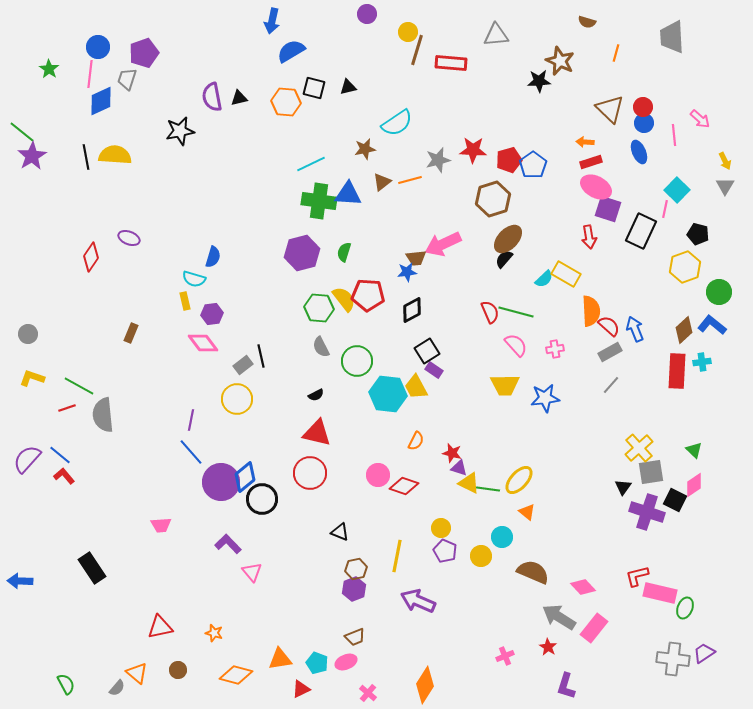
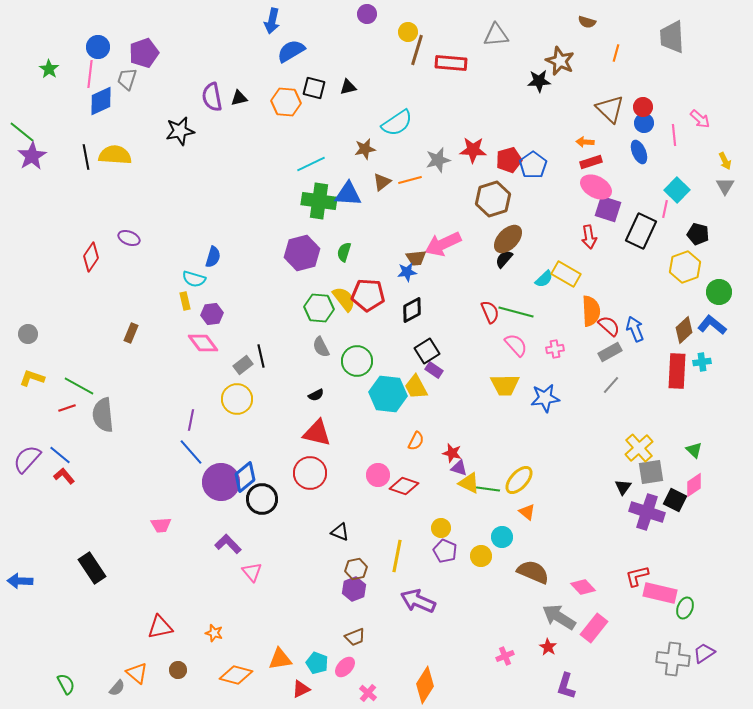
pink ellipse at (346, 662): moved 1 px left, 5 px down; rotated 25 degrees counterclockwise
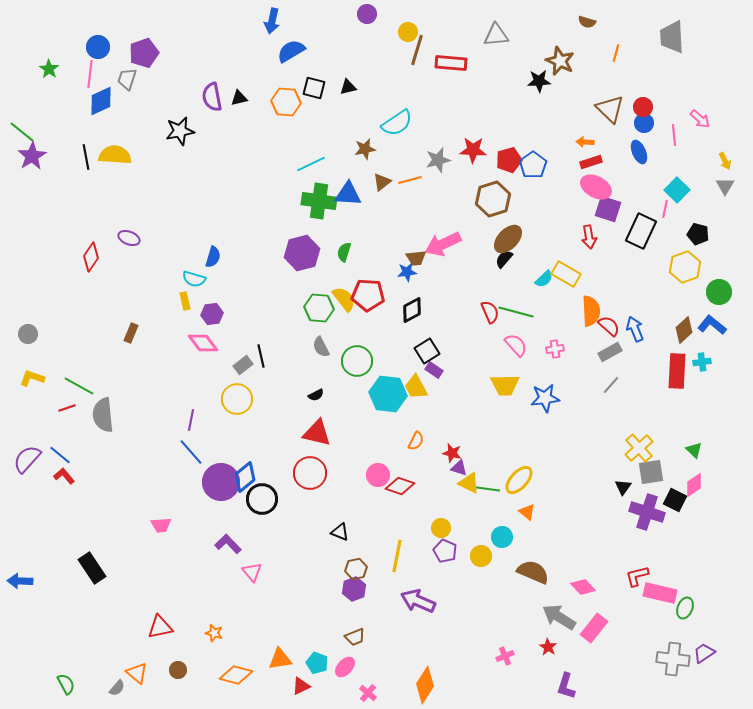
red diamond at (404, 486): moved 4 px left
red triangle at (301, 689): moved 3 px up
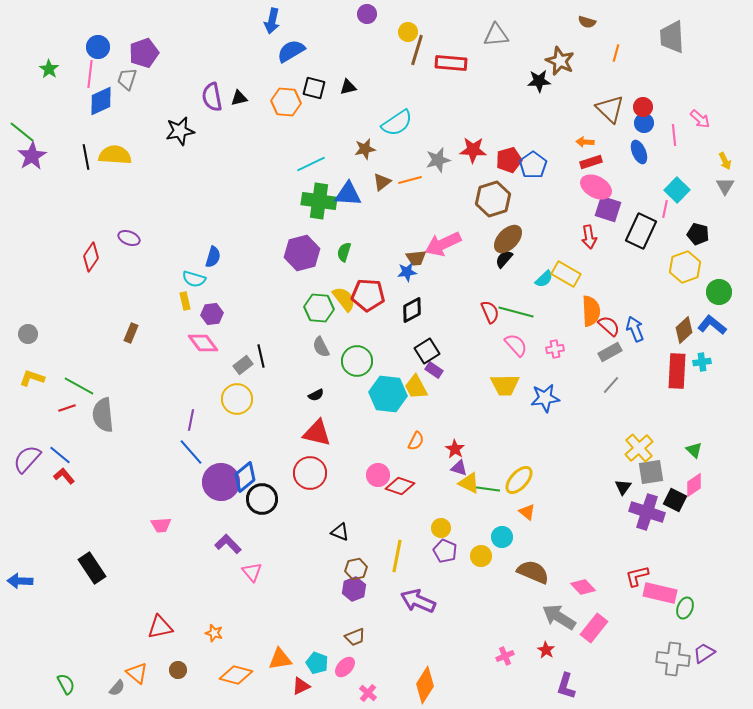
red star at (452, 453): moved 3 px right, 4 px up; rotated 18 degrees clockwise
red star at (548, 647): moved 2 px left, 3 px down
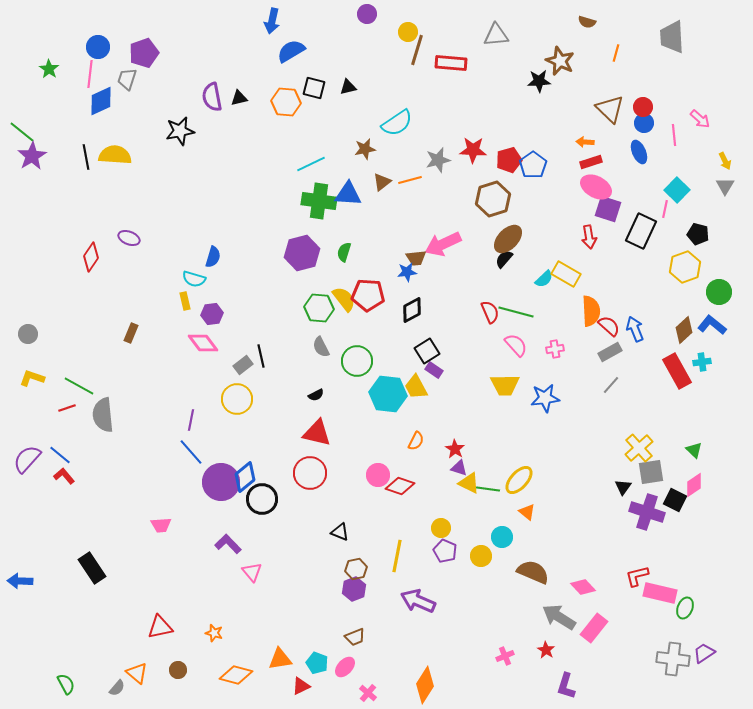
red rectangle at (677, 371): rotated 32 degrees counterclockwise
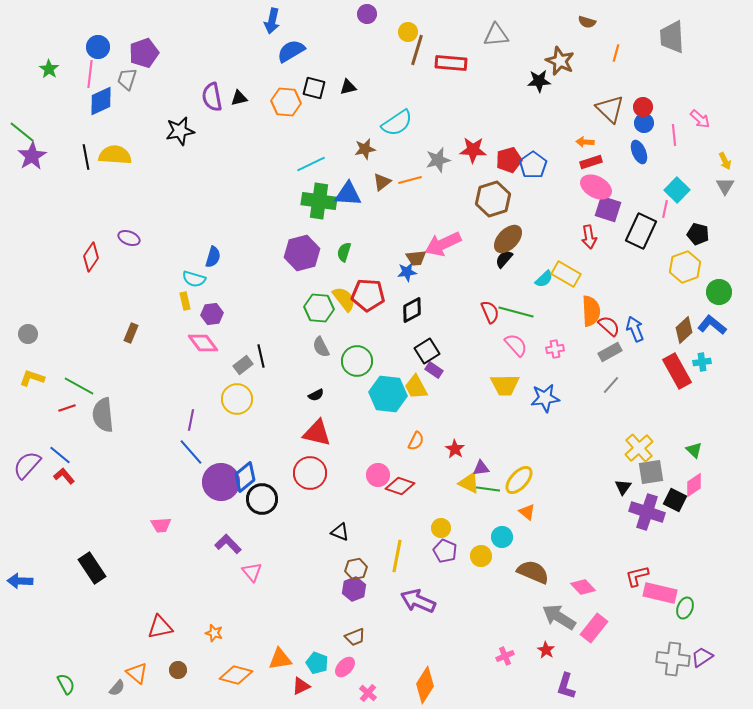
purple semicircle at (27, 459): moved 6 px down
purple triangle at (459, 468): moved 22 px right; rotated 24 degrees counterclockwise
purple trapezoid at (704, 653): moved 2 px left, 4 px down
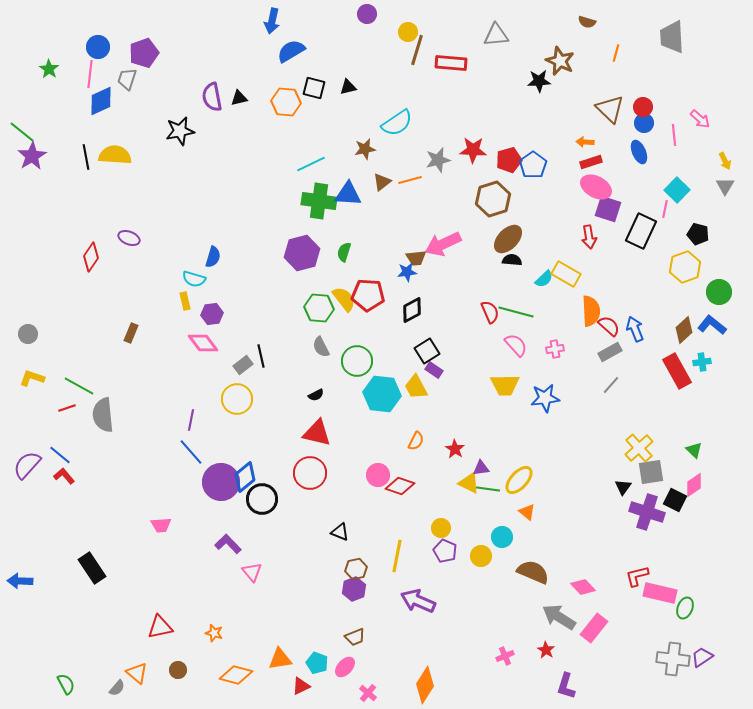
black semicircle at (504, 259): moved 8 px right, 1 px down; rotated 54 degrees clockwise
cyan hexagon at (388, 394): moved 6 px left
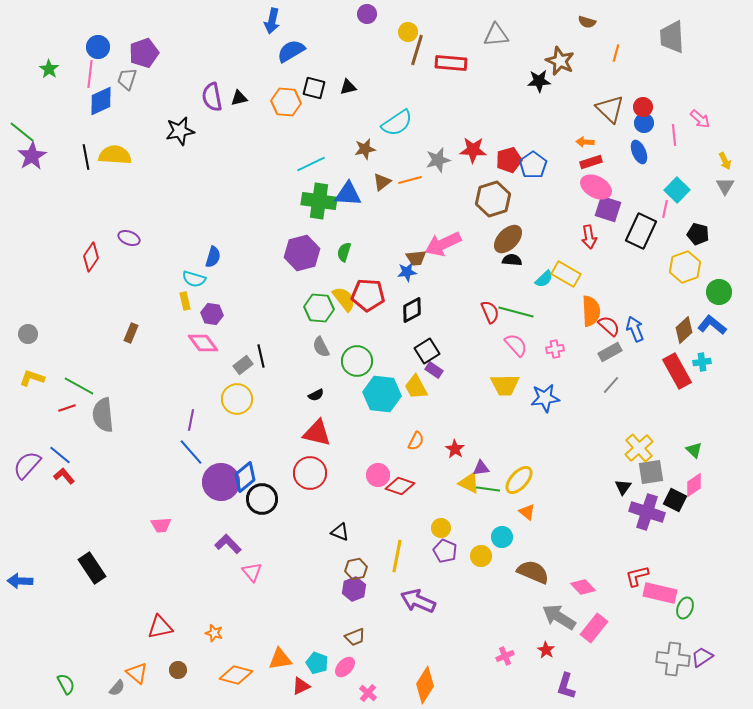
purple hexagon at (212, 314): rotated 15 degrees clockwise
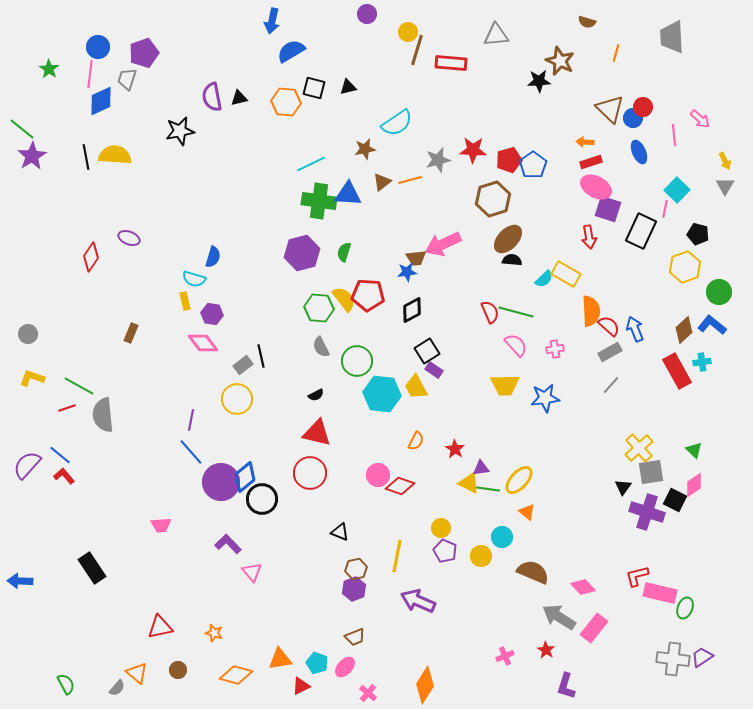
blue circle at (644, 123): moved 11 px left, 5 px up
green line at (22, 132): moved 3 px up
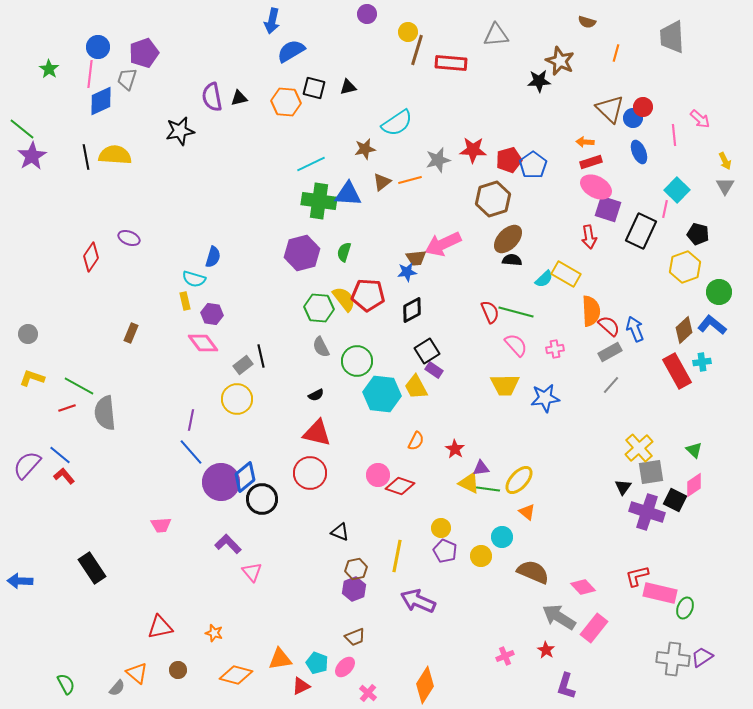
gray semicircle at (103, 415): moved 2 px right, 2 px up
